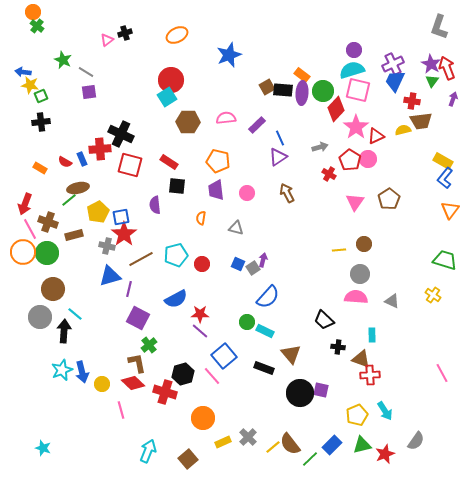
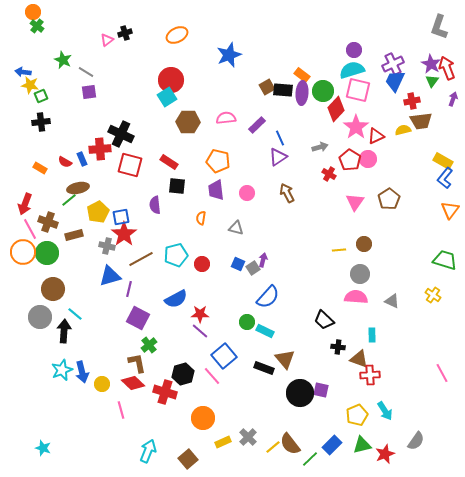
red cross at (412, 101): rotated 21 degrees counterclockwise
brown triangle at (291, 354): moved 6 px left, 5 px down
brown triangle at (361, 359): moved 2 px left
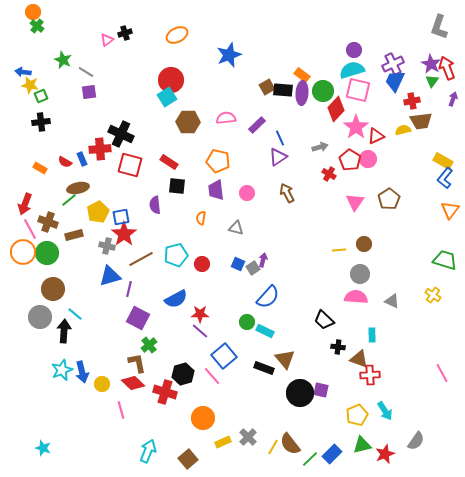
blue rectangle at (332, 445): moved 9 px down
yellow line at (273, 447): rotated 21 degrees counterclockwise
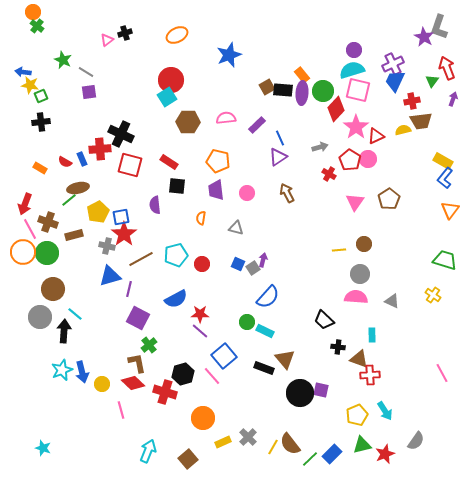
purple star at (431, 64): moved 7 px left, 27 px up
orange rectangle at (302, 75): rotated 14 degrees clockwise
